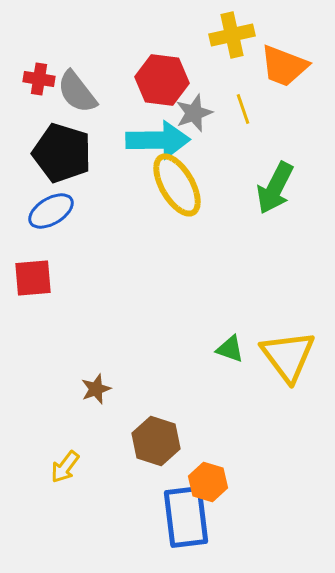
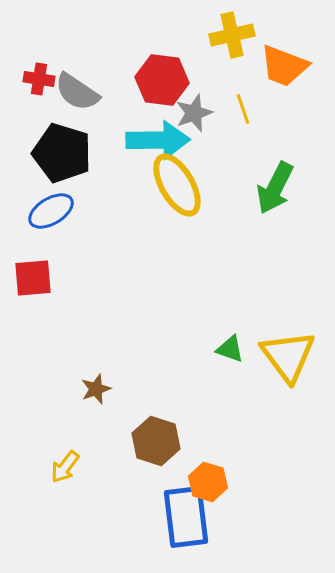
gray semicircle: rotated 18 degrees counterclockwise
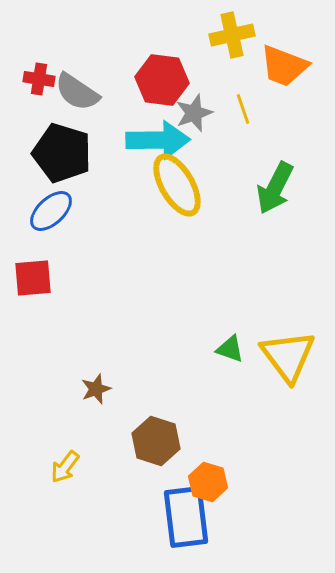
blue ellipse: rotated 12 degrees counterclockwise
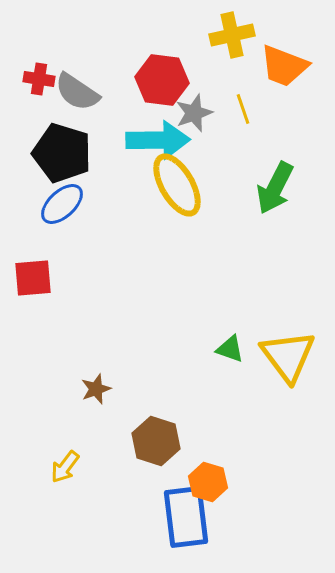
blue ellipse: moved 11 px right, 7 px up
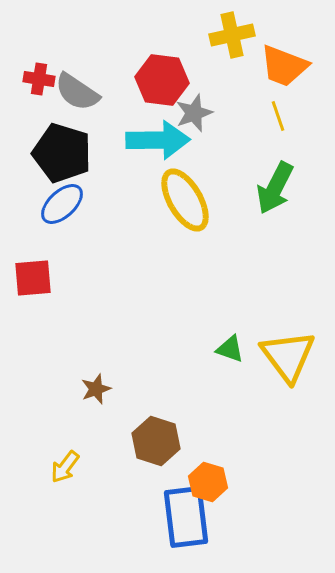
yellow line: moved 35 px right, 7 px down
yellow ellipse: moved 8 px right, 15 px down
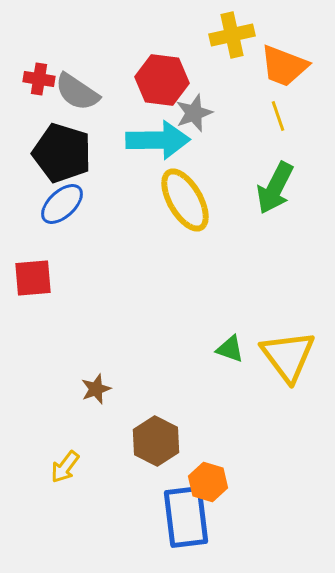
brown hexagon: rotated 9 degrees clockwise
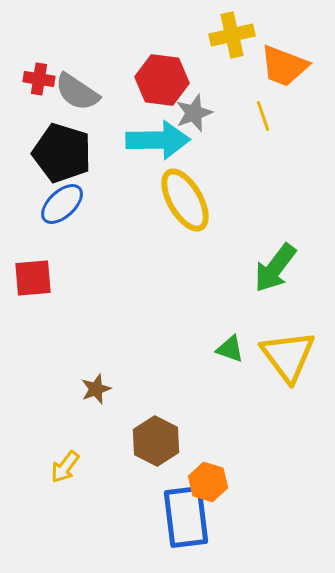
yellow line: moved 15 px left
green arrow: moved 80 px down; rotated 10 degrees clockwise
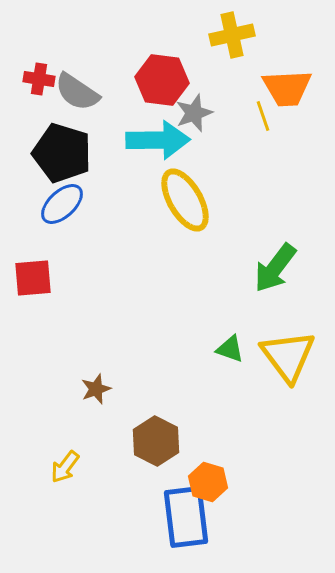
orange trapezoid: moved 3 px right, 22 px down; rotated 24 degrees counterclockwise
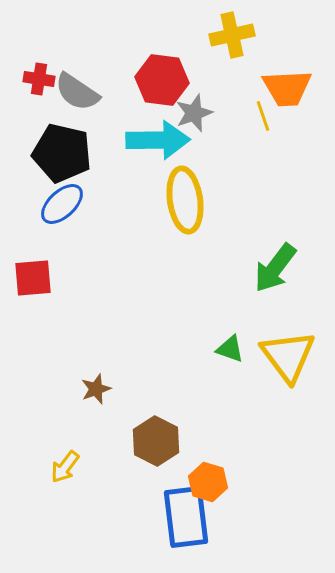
black pentagon: rotated 4 degrees counterclockwise
yellow ellipse: rotated 22 degrees clockwise
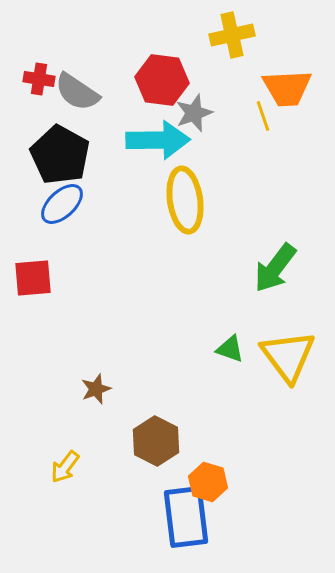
black pentagon: moved 2 px left, 2 px down; rotated 16 degrees clockwise
